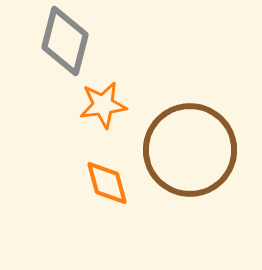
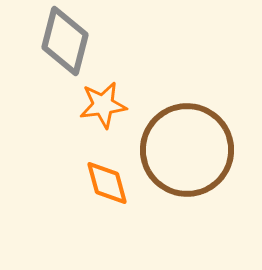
brown circle: moved 3 px left
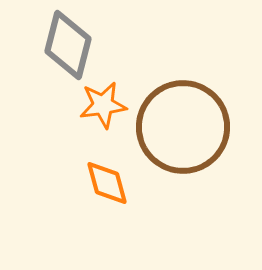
gray diamond: moved 3 px right, 4 px down
brown circle: moved 4 px left, 23 px up
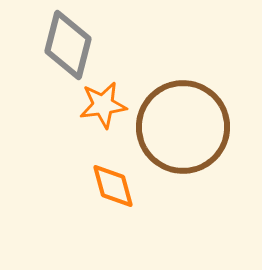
orange diamond: moved 6 px right, 3 px down
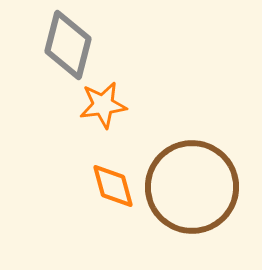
brown circle: moved 9 px right, 60 px down
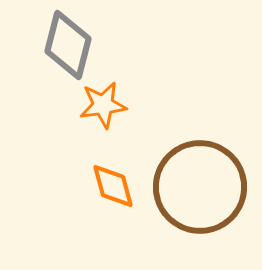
brown circle: moved 8 px right
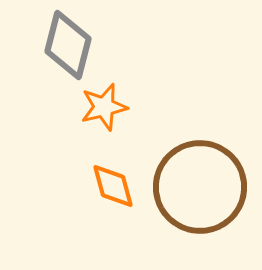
orange star: moved 1 px right, 2 px down; rotated 6 degrees counterclockwise
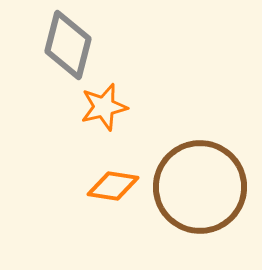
orange diamond: rotated 66 degrees counterclockwise
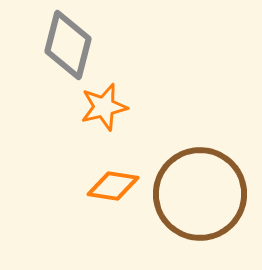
brown circle: moved 7 px down
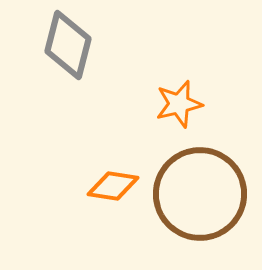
orange star: moved 75 px right, 3 px up
